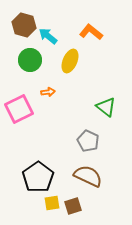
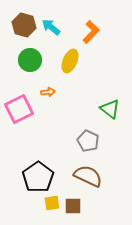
orange L-shape: rotated 95 degrees clockwise
cyan arrow: moved 3 px right, 9 px up
green triangle: moved 4 px right, 2 px down
brown square: rotated 18 degrees clockwise
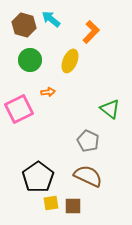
cyan arrow: moved 8 px up
yellow square: moved 1 px left
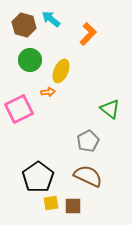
orange L-shape: moved 3 px left, 2 px down
yellow ellipse: moved 9 px left, 10 px down
gray pentagon: rotated 20 degrees clockwise
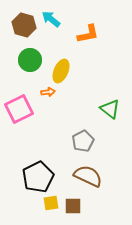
orange L-shape: rotated 35 degrees clockwise
gray pentagon: moved 5 px left
black pentagon: rotated 8 degrees clockwise
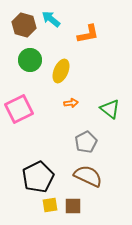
orange arrow: moved 23 px right, 11 px down
gray pentagon: moved 3 px right, 1 px down
yellow square: moved 1 px left, 2 px down
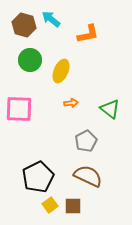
pink square: rotated 28 degrees clockwise
gray pentagon: moved 1 px up
yellow square: rotated 28 degrees counterclockwise
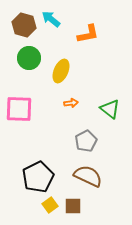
green circle: moved 1 px left, 2 px up
